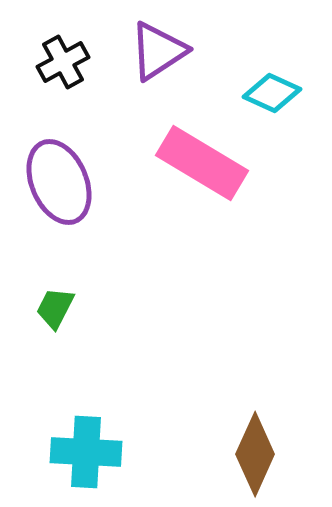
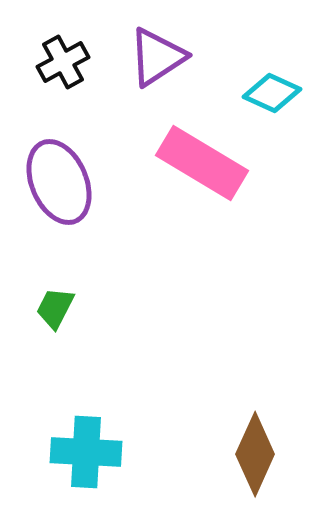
purple triangle: moved 1 px left, 6 px down
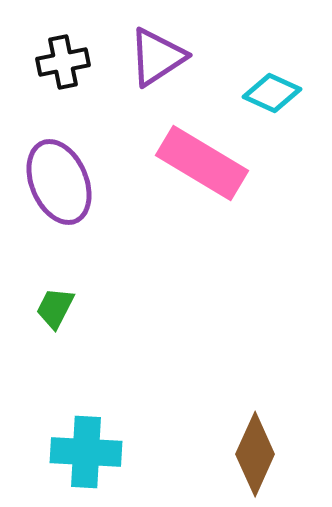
black cross: rotated 18 degrees clockwise
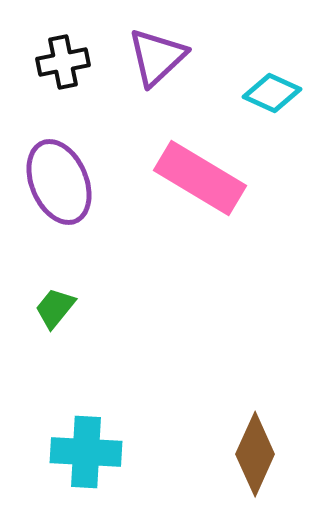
purple triangle: rotated 10 degrees counterclockwise
pink rectangle: moved 2 px left, 15 px down
green trapezoid: rotated 12 degrees clockwise
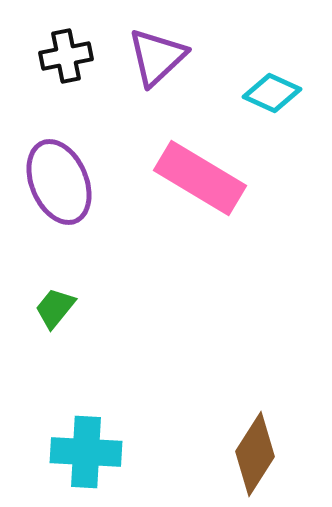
black cross: moved 3 px right, 6 px up
brown diamond: rotated 8 degrees clockwise
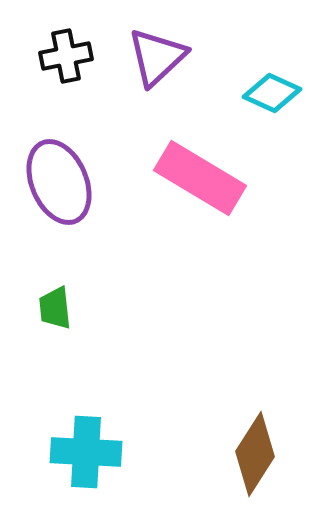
green trapezoid: rotated 45 degrees counterclockwise
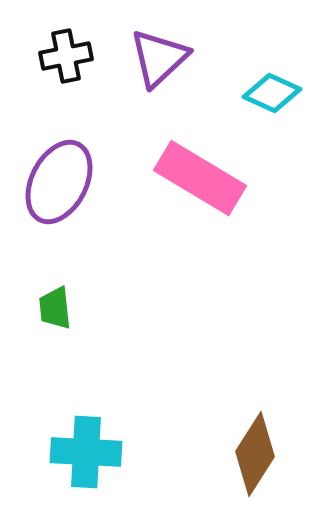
purple triangle: moved 2 px right, 1 px down
purple ellipse: rotated 50 degrees clockwise
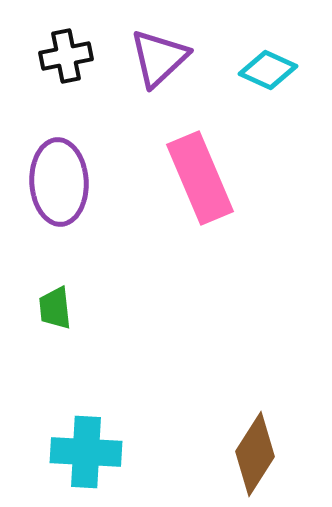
cyan diamond: moved 4 px left, 23 px up
pink rectangle: rotated 36 degrees clockwise
purple ellipse: rotated 30 degrees counterclockwise
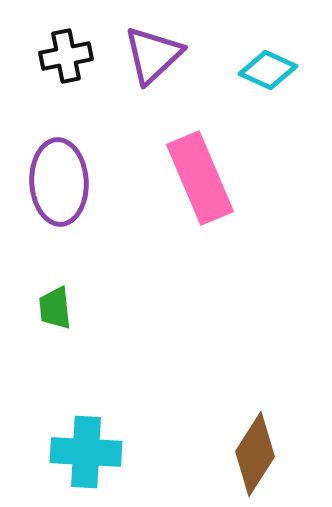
purple triangle: moved 6 px left, 3 px up
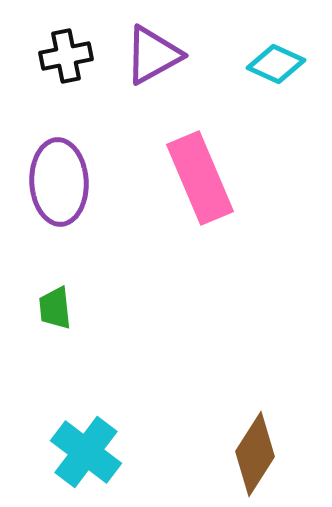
purple triangle: rotated 14 degrees clockwise
cyan diamond: moved 8 px right, 6 px up
cyan cross: rotated 34 degrees clockwise
